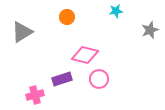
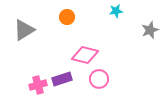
gray triangle: moved 2 px right, 2 px up
pink cross: moved 3 px right, 10 px up
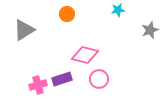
cyan star: moved 2 px right, 1 px up
orange circle: moved 3 px up
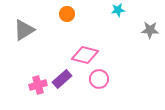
gray star: rotated 24 degrees clockwise
purple rectangle: rotated 24 degrees counterclockwise
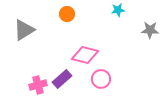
pink circle: moved 2 px right
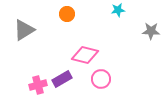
gray star: moved 1 px right, 1 px down
purple rectangle: rotated 12 degrees clockwise
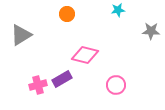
gray triangle: moved 3 px left, 5 px down
pink circle: moved 15 px right, 6 px down
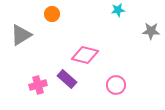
orange circle: moved 15 px left
purple rectangle: moved 5 px right; rotated 72 degrees clockwise
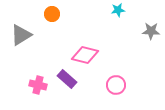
pink cross: rotated 30 degrees clockwise
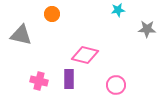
gray star: moved 4 px left, 2 px up
gray triangle: rotated 45 degrees clockwise
purple rectangle: moved 2 px right; rotated 48 degrees clockwise
pink cross: moved 1 px right, 4 px up
